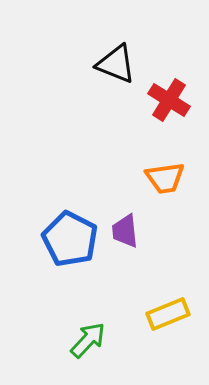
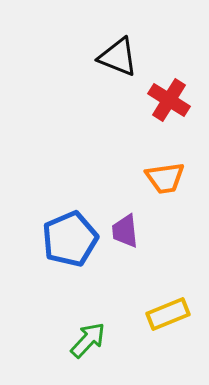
black triangle: moved 2 px right, 7 px up
blue pentagon: rotated 22 degrees clockwise
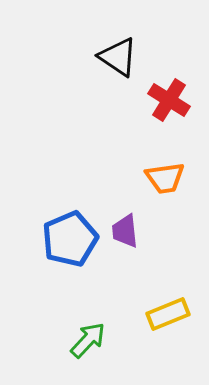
black triangle: rotated 12 degrees clockwise
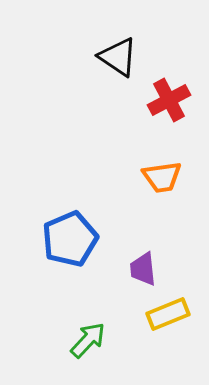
red cross: rotated 30 degrees clockwise
orange trapezoid: moved 3 px left, 1 px up
purple trapezoid: moved 18 px right, 38 px down
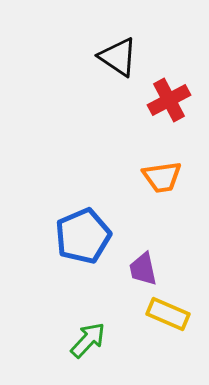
blue pentagon: moved 13 px right, 3 px up
purple trapezoid: rotated 6 degrees counterclockwise
yellow rectangle: rotated 45 degrees clockwise
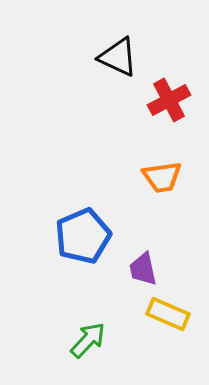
black triangle: rotated 9 degrees counterclockwise
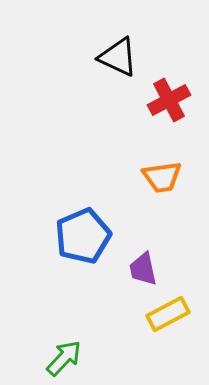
yellow rectangle: rotated 51 degrees counterclockwise
green arrow: moved 24 px left, 18 px down
